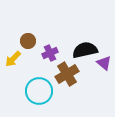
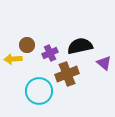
brown circle: moved 1 px left, 4 px down
black semicircle: moved 5 px left, 4 px up
yellow arrow: rotated 42 degrees clockwise
brown cross: rotated 10 degrees clockwise
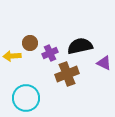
brown circle: moved 3 px right, 2 px up
yellow arrow: moved 1 px left, 3 px up
purple triangle: rotated 14 degrees counterclockwise
cyan circle: moved 13 px left, 7 px down
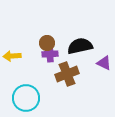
brown circle: moved 17 px right
purple cross: moved 1 px down; rotated 21 degrees clockwise
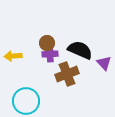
black semicircle: moved 4 px down; rotated 35 degrees clockwise
yellow arrow: moved 1 px right
purple triangle: rotated 21 degrees clockwise
cyan circle: moved 3 px down
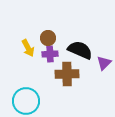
brown circle: moved 1 px right, 5 px up
yellow arrow: moved 15 px right, 8 px up; rotated 114 degrees counterclockwise
purple triangle: rotated 28 degrees clockwise
brown cross: rotated 20 degrees clockwise
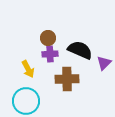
yellow arrow: moved 21 px down
brown cross: moved 5 px down
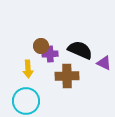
brown circle: moved 7 px left, 8 px down
purple triangle: rotated 49 degrees counterclockwise
yellow arrow: rotated 24 degrees clockwise
brown cross: moved 3 px up
